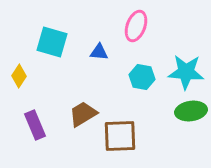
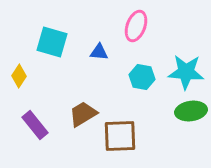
purple rectangle: rotated 16 degrees counterclockwise
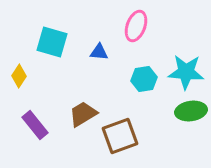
cyan hexagon: moved 2 px right, 2 px down; rotated 20 degrees counterclockwise
brown square: rotated 18 degrees counterclockwise
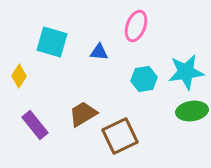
cyan star: rotated 12 degrees counterclockwise
green ellipse: moved 1 px right
brown square: rotated 6 degrees counterclockwise
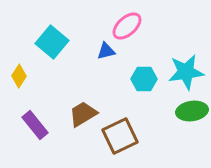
pink ellipse: moved 9 px left; rotated 28 degrees clockwise
cyan square: rotated 24 degrees clockwise
blue triangle: moved 7 px right, 1 px up; rotated 18 degrees counterclockwise
cyan hexagon: rotated 10 degrees clockwise
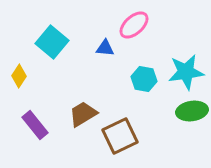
pink ellipse: moved 7 px right, 1 px up
blue triangle: moved 1 px left, 3 px up; rotated 18 degrees clockwise
cyan hexagon: rotated 10 degrees clockwise
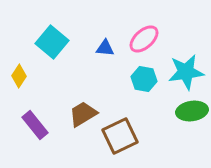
pink ellipse: moved 10 px right, 14 px down
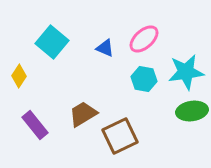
blue triangle: rotated 18 degrees clockwise
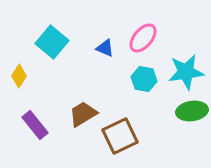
pink ellipse: moved 1 px left, 1 px up; rotated 8 degrees counterclockwise
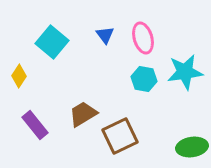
pink ellipse: rotated 56 degrees counterclockwise
blue triangle: moved 13 px up; rotated 30 degrees clockwise
cyan star: moved 1 px left
green ellipse: moved 36 px down
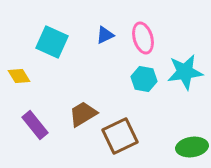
blue triangle: rotated 42 degrees clockwise
cyan square: rotated 16 degrees counterclockwise
yellow diamond: rotated 65 degrees counterclockwise
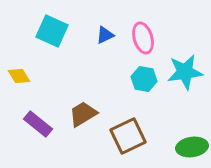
cyan square: moved 11 px up
purple rectangle: moved 3 px right, 1 px up; rotated 12 degrees counterclockwise
brown square: moved 8 px right
